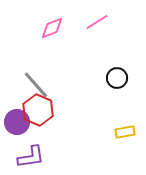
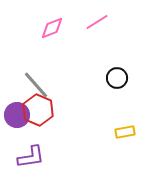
purple circle: moved 7 px up
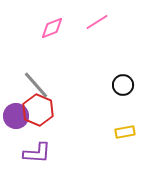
black circle: moved 6 px right, 7 px down
purple circle: moved 1 px left, 1 px down
purple L-shape: moved 6 px right, 4 px up; rotated 12 degrees clockwise
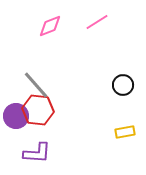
pink diamond: moved 2 px left, 2 px up
red hexagon: rotated 16 degrees counterclockwise
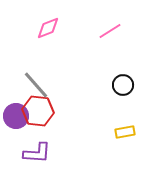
pink line: moved 13 px right, 9 px down
pink diamond: moved 2 px left, 2 px down
red hexagon: moved 1 px down
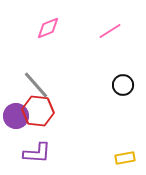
yellow rectangle: moved 26 px down
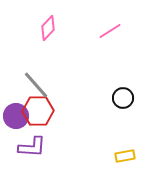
pink diamond: rotated 25 degrees counterclockwise
black circle: moved 13 px down
red hexagon: rotated 8 degrees counterclockwise
purple L-shape: moved 5 px left, 6 px up
yellow rectangle: moved 2 px up
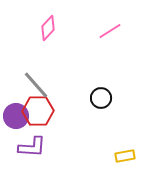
black circle: moved 22 px left
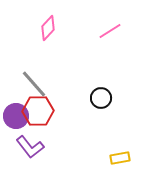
gray line: moved 2 px left, 1 px up
purple L-shape: moved 2 px left; rotated 48 degrees clockwise
yellow rectangle: moved 5 px left, 2 px down
